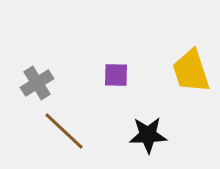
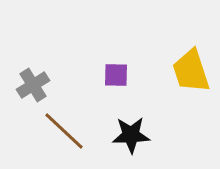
gray cross: moved 4 px left, 2 px down
black star: moved 17 px left
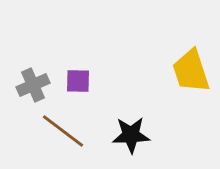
purple square: moved 38 px left, 6 px down
gray cross: rotated 8 degrees clockwise
brown line: moved 1 px left; rotated 6 degrees counterclockwise
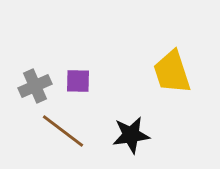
yellow trapezoid: moved 19 px left, 1 px down
gray cross: moved 2 px right, 1 px down
black star: rotated 6 degrees counterclockwise
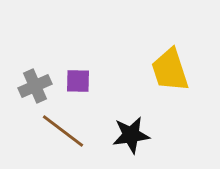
yellow trapezoid: moved 2 px left, 2 px up
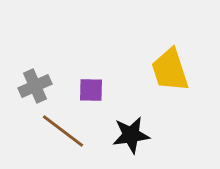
purple square: moved 13 px right, 9 px down
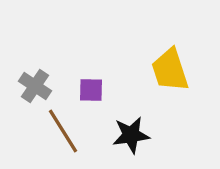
gray cross: rotated 32 degrees counterclockwise
brown line: rotated 21 degrees clockwise
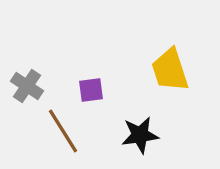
gray cross: moved 8 px left
purple square: rotated 8 degrees counterclockwise
black star: moved 9 px right
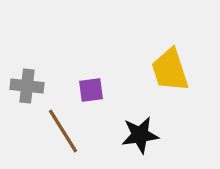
gray cross: rotated 28 degrees counterclockwise
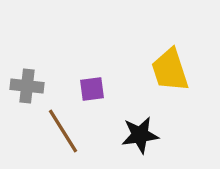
purple square: moved 1 px right, 1 px up
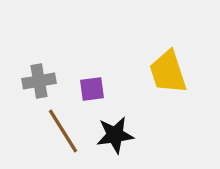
yellow trapezoid: moved 2 px left, 2 px down
gray cross: moved 12 px right, 5 px up; rotated 16 degrees counterclockwise
black star: moved 25 px left
